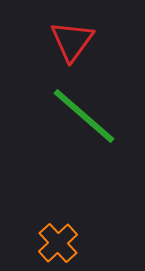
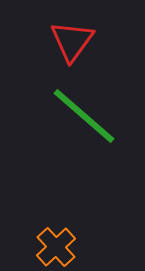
orange cross: moved 2 px left, 4 px down
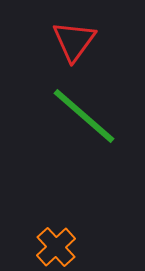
red triangle: moved 2 px right
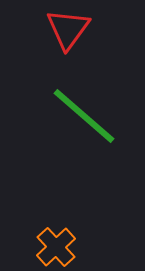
red triangle: moved 6 px left, 12 px up
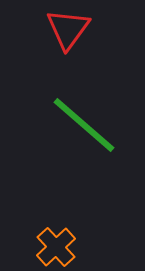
green line: moved 9 px down
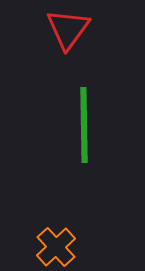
green line: rotated 48 degrees clockwise
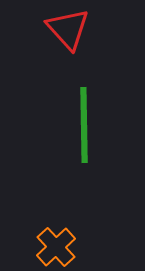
red triangle: rotated 18 degrees counterclockwise
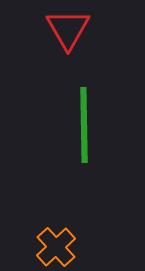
red triangle: rotated 12 degrees clockwise
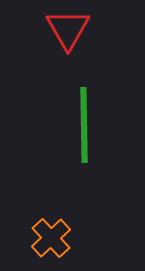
orange cross: moved 5 px left, 9 px up
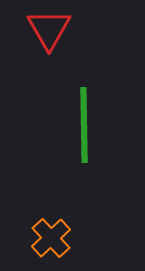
red triangle: moved 19 px left
